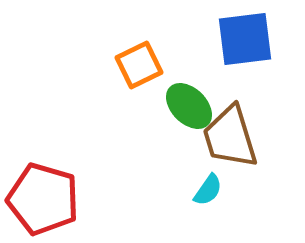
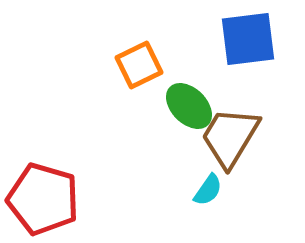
blue square: moved 3 px right
brown trapezoid: rotated 48 degrees clockwise
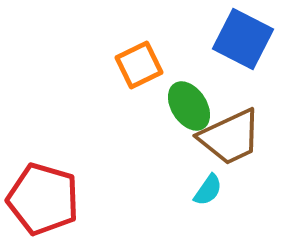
blue square: moved 5 px left; rotated 34 degrees clockwise
green ellipse: rotated 12 degrees clockwise
brown trapezoid: rotated 146 degrees counterclockwise
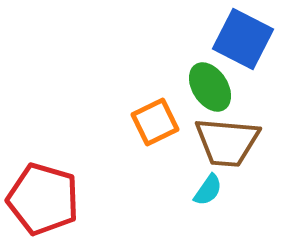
orange square: moved 16 px right, 57 px down
green ellipse: moved 21 px right, 19 px up
brown trapezoid: moved 3 px left, 5 px down; rotated 30 degrees clockwise
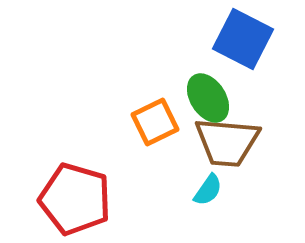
green ellipse: moved 2 px left, 11 px down
red pentagon: moved 32 px right
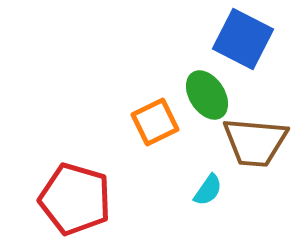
green ellipse: moved 1 px left, 3 px up
brown trapezoid: moved 28 px right
